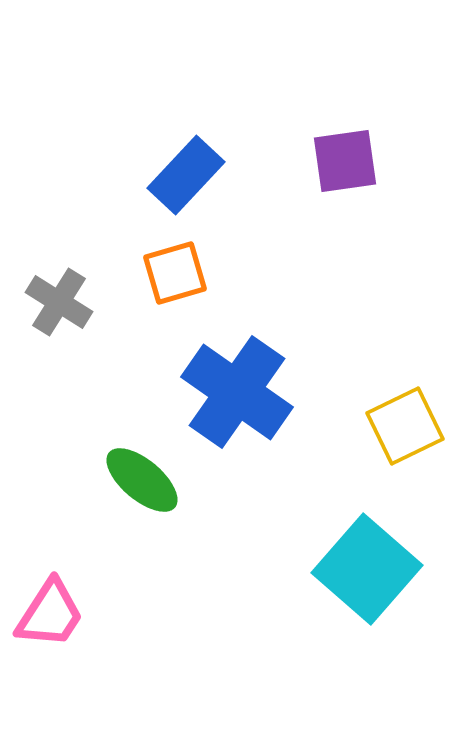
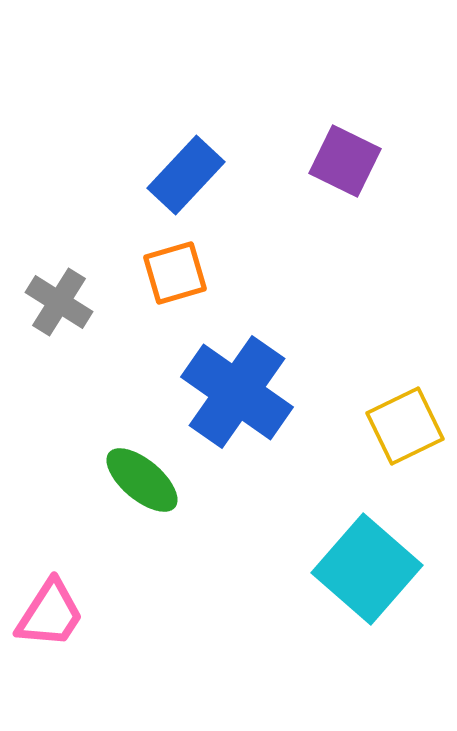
purple square: rotated 34 degrees clockwise
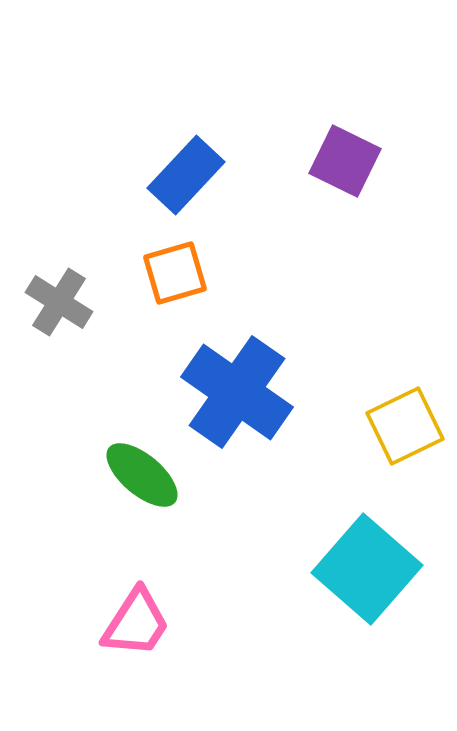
green ellipse: moved 5 px up
pink trapezoid: moved 86 px right, 9 px down
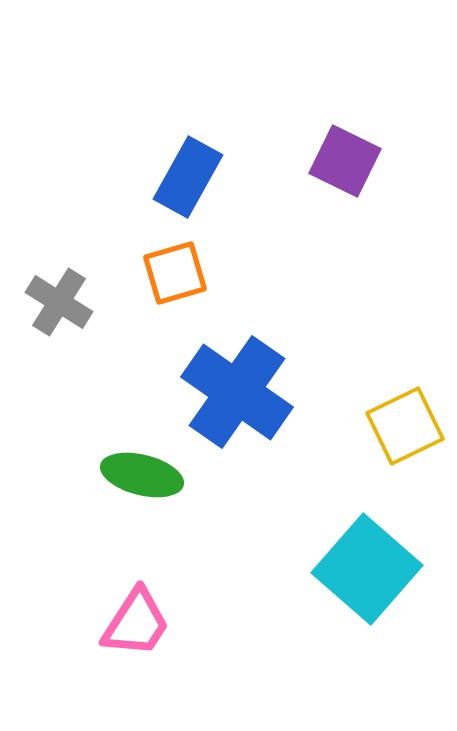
blue rectangle: moved 2 px right, 2 px down; rotated 14 degrees counterclockwise
green ellipse: rotated 26 degrees counterclockwise
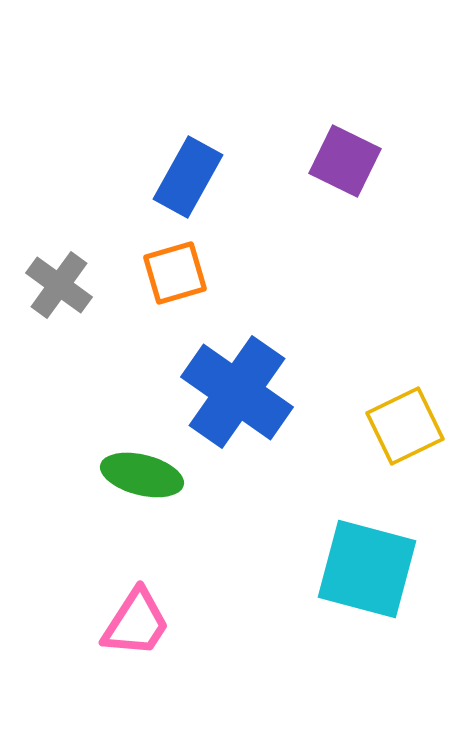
gray cross: moved 17 px up; rotated 4 degrees clockwise
cyan square: rotated 26 degrees counterclockwise
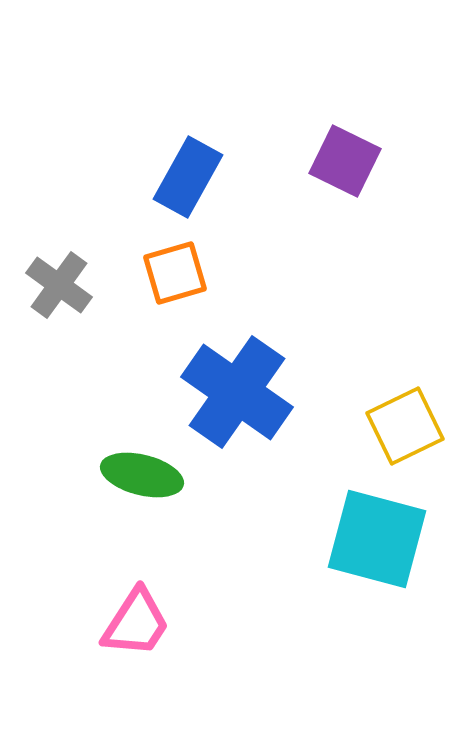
cyan square: moved 10 px right, 30 px up
